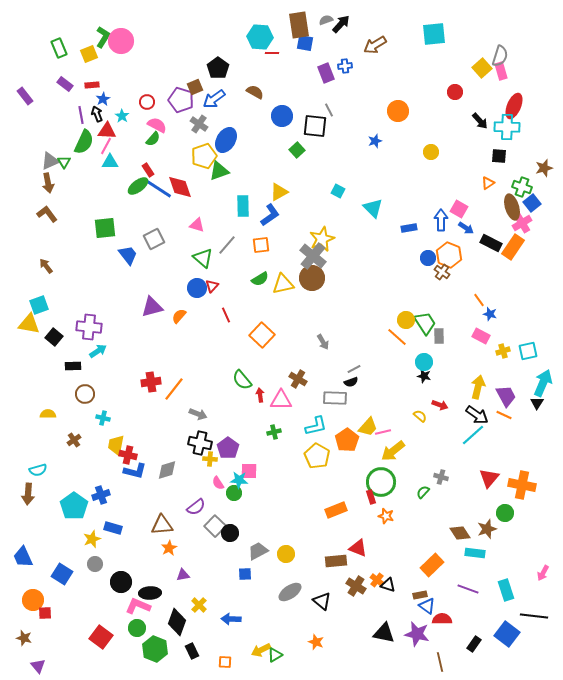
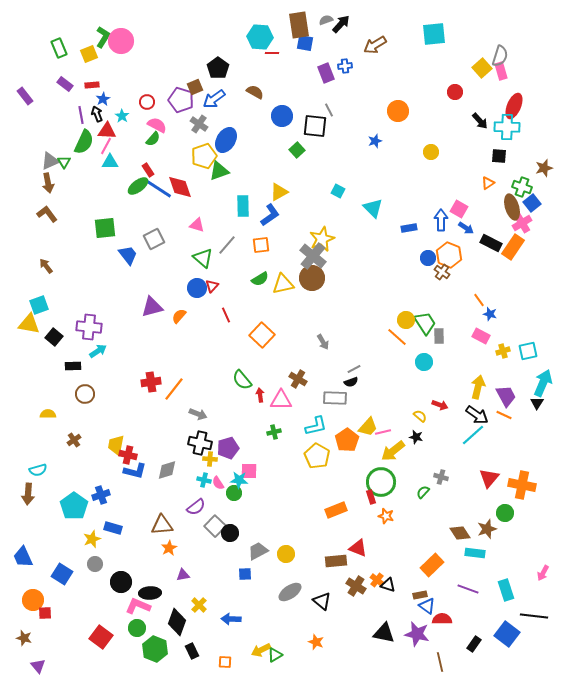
black star at (424, 376): moved 8 px left, 61 px down
cyan cross at (103, 418): moved 101 px right, 62 px down
purple pentagon at (228, 448): rotated 20 degrees clockwise
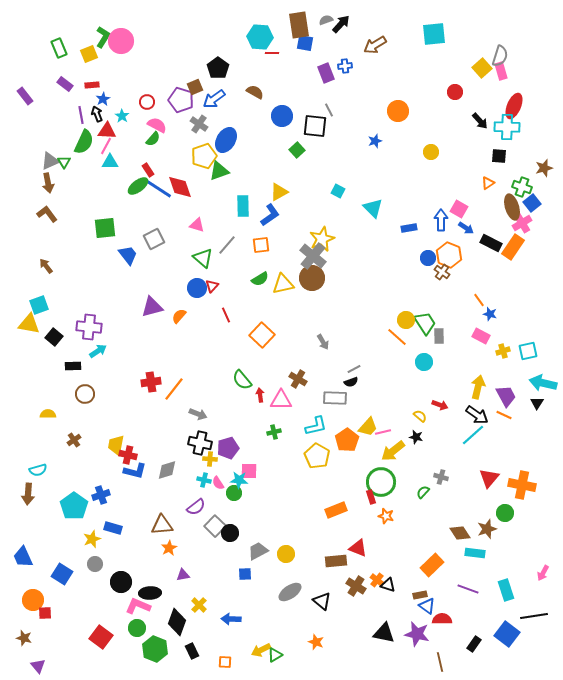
cyan arrow at (543, 383): rotated 100 degrees counterclockwise
black line at (534, 616): rotated 16 degrees counterclockwise
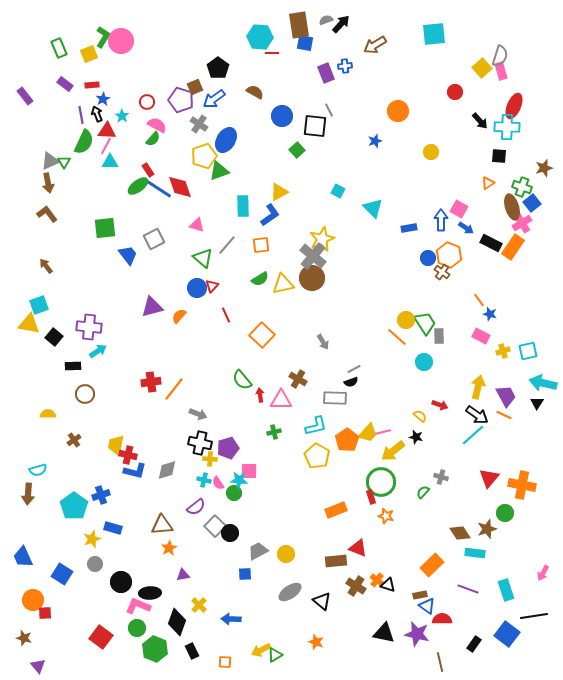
yellow trapezoid at (368, 427): moved 6 px down
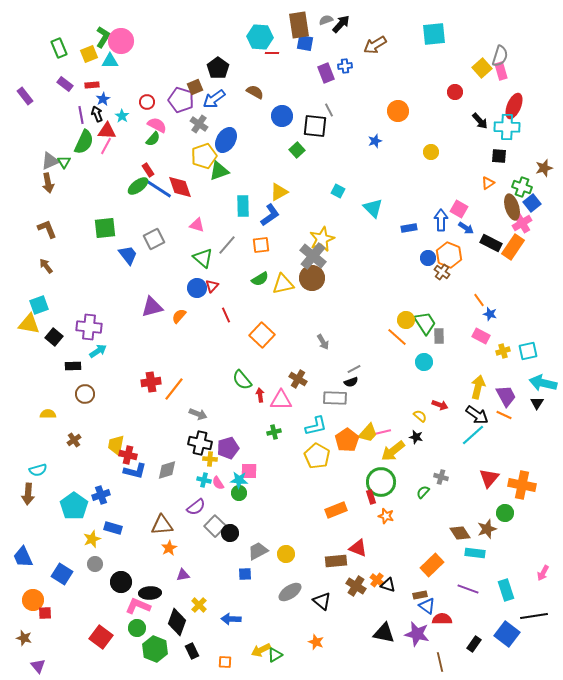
cyan triangle at (110, 162): moved 101 px up
brown L-shape at (47, 214): moved 15 px down; rotated 15 degrees clockwise
green circle at (234, 493): moved 5 px right
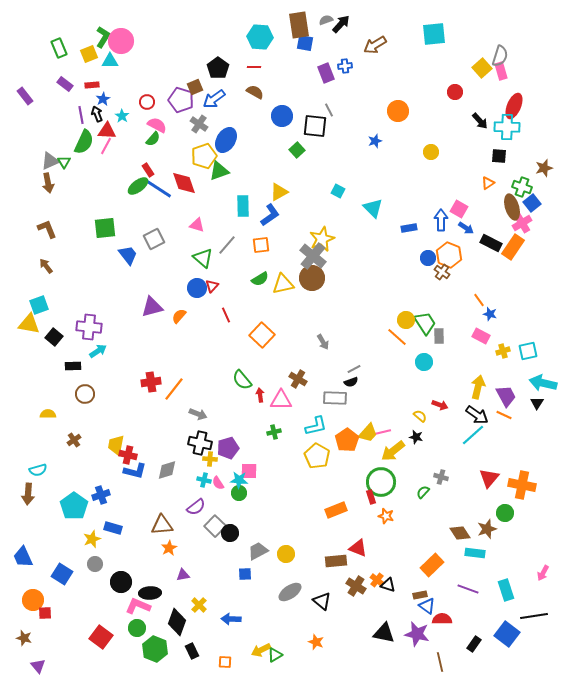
red line at (272, 53): moved 18 px left, 14 px down
red diamond at (180, 187): moved 4 px right, 4 px up
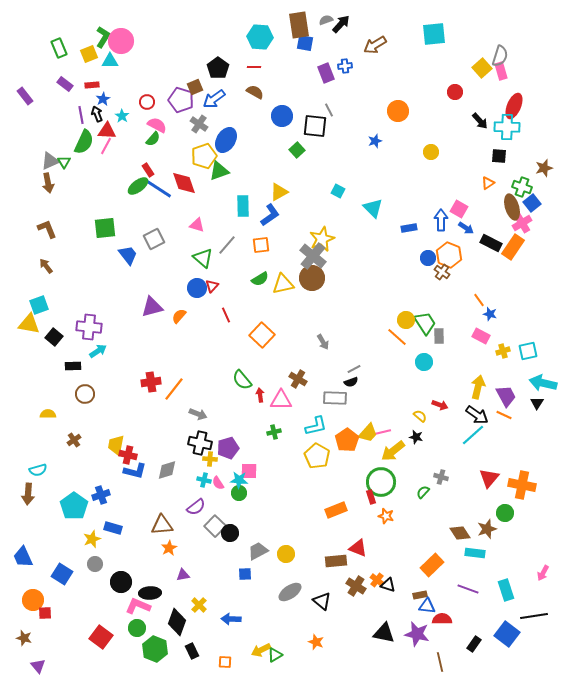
blue triangle at (427, 606): rotated 30 degrees counterclockwise
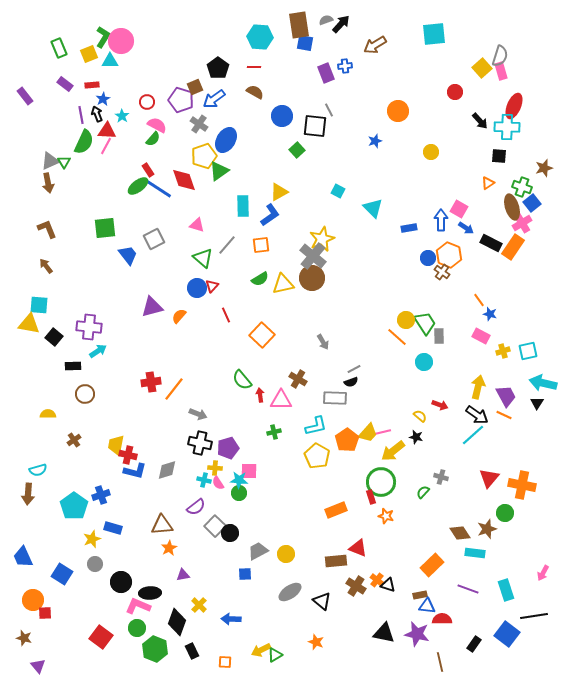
green triangle at (219, 171): rotated 15 degrees counterclockwise
red diamond at (184, 183): moved 3 px up
cyan square at (39, 305): rotated 24 degrees clockwise
yellow cross at (210, 459): moved 5 px right, 9 px down
